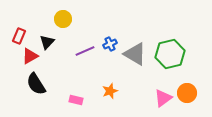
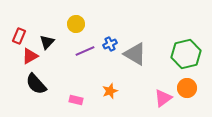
yellow circle: moved 13 px right, 5 px down
green hexagon: moved 16 px right
black semicircle: rotated 10 degrees counterclockwise
orange circle: moved 5 px up
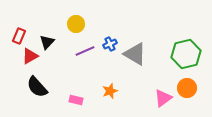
black semicircle: moved 1 px right, 3 px down
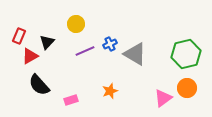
black semicircle: moved 2 px right, 2 px up
pink rectangle: moved 5 px left; rotated 32 degrees counterclockwise
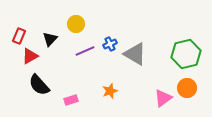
black triangle: moved 3 px right, 3 px up
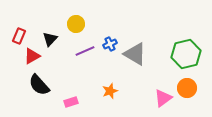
red triangle: moved 2 px right
pink rectangle: moved 2 px down
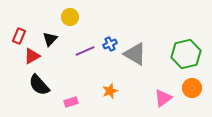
yellow circle: moved 6 px left, 7 px up
orange circle: moved 5 px right
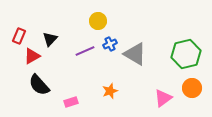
yellow circle: moved 28 px right, 4 px down
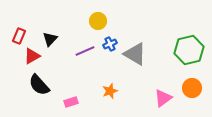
green hexagon: moved 3 px right, 4 px up
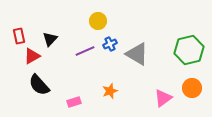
red rectangle: rotated 35 degrees counterclockwise
gray triangle: moved 2 px right
pink rectangle: moved 3 px right
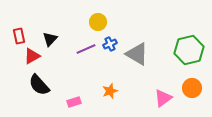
yellow circle: moved 1 px down
purple line: moved 1 px right, 2 px up
